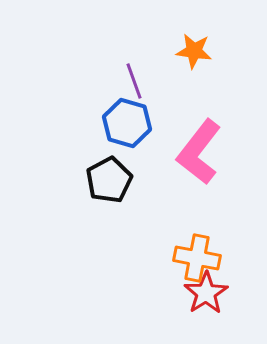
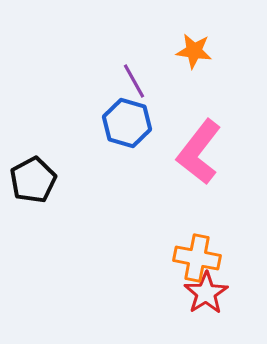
purple line: rotated 9 degrees counterclockwise
black pentagon: moved 76 px left
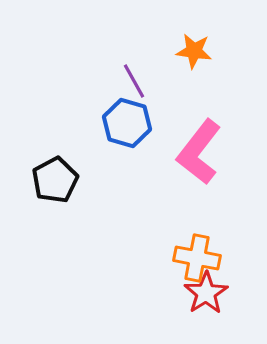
black pentagon: moved 22 px right
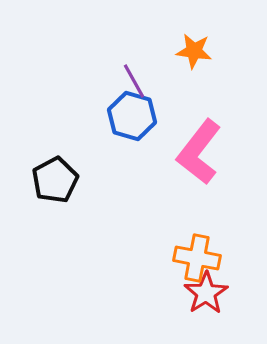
blue hexagon: moved 5 px right, 7 px up
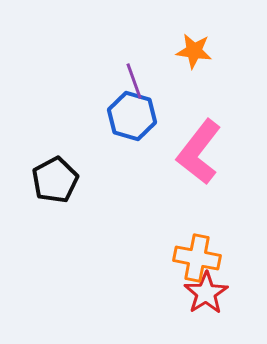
purple line: rotated 9 degrees clockwise
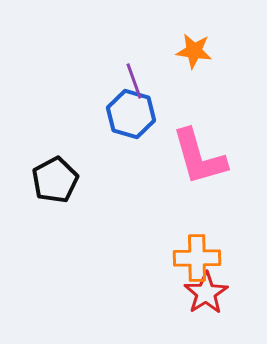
blue hexagon: moved 1 px left, 2 px up
pink L-shape: moved 5 px down; rotated 54 degrees counterclockwise
orange cross: rotated 12 degrees counterclockwise
